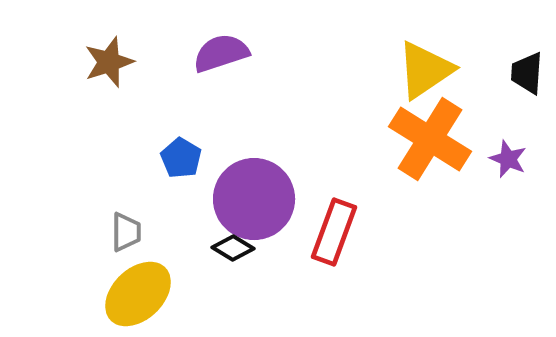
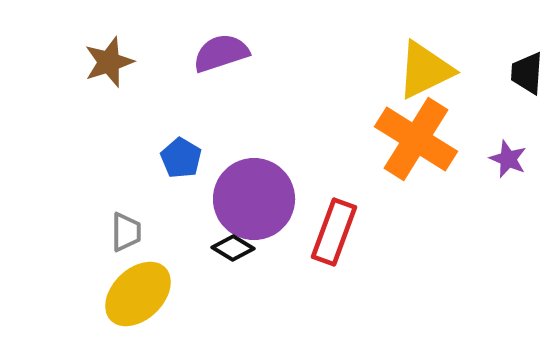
yellow triangle: rotated 8 degrees clockwise
orange cross: moved 14 px left
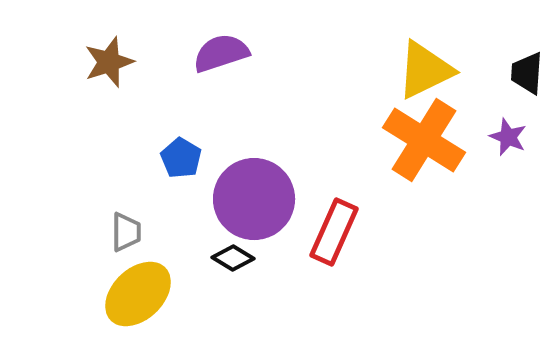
orange cross: moved 8 px right, 1 px down
purple star: moved 22 px up
red rectangle: rotated 4 degrees clockwise
black diamond: moved 10 px down
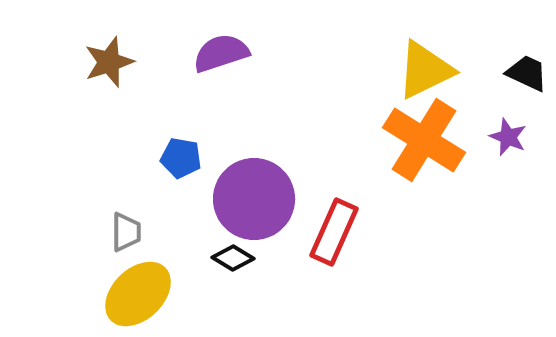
black trapezoid: rotated 111 degrees clockwise
blue pentagon: rotated 21 degrees counterclockwise
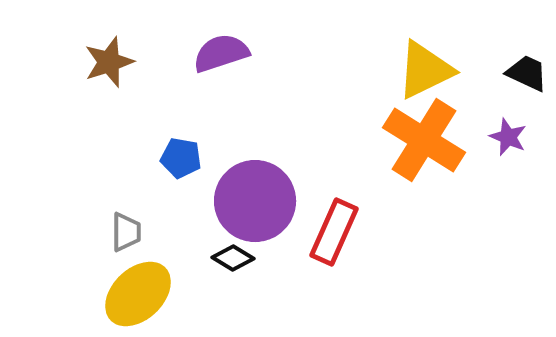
purple circle: moved 1 px right, 2 px down
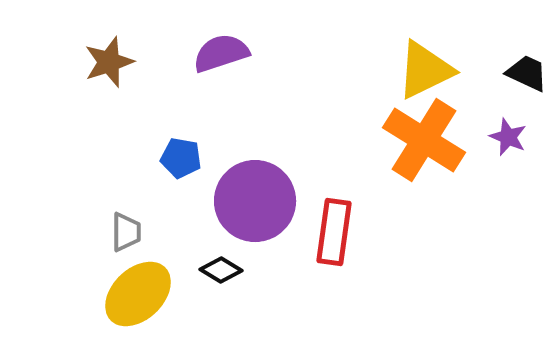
red rectangle: rotated 16 degrees counterclockwise
black diamond: moved 12 px left, 12 px down
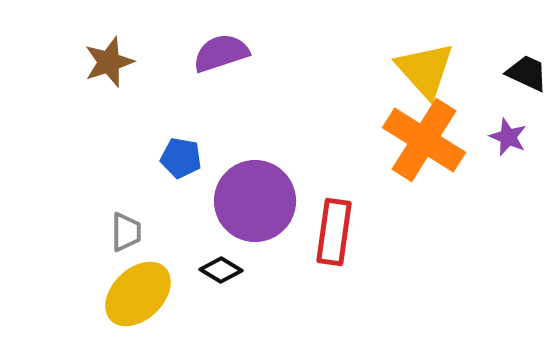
yellow triangle: rotated 46 degrees counterclockwise
